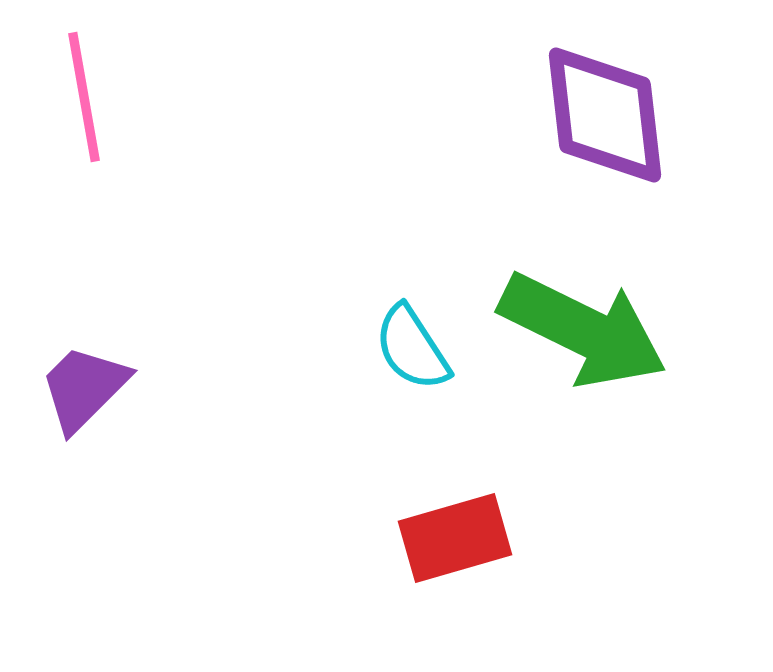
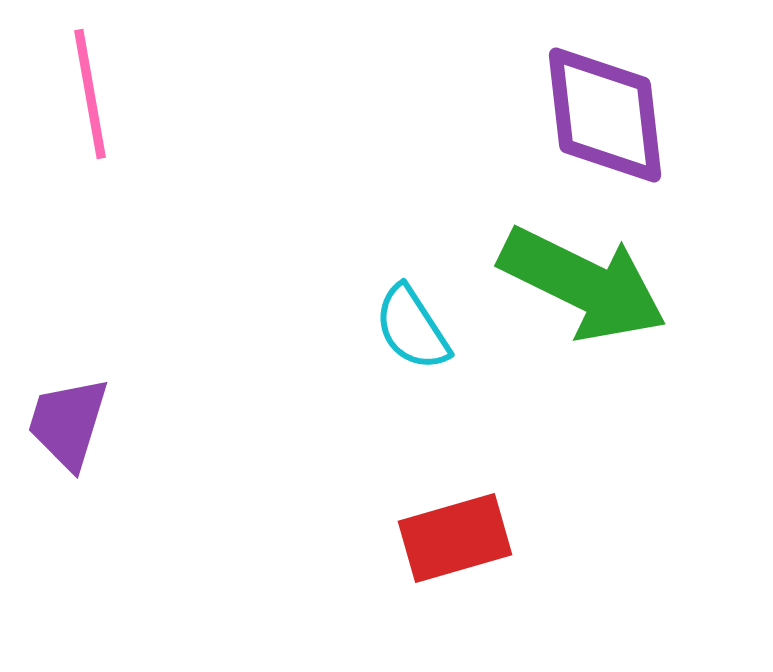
pink line: moved 6 px right, 3 px up
green arrow: moved 46 px up
cyan semicircle: moved 20 px up
purple trapezoid: moved 16 px left, 35 px down; rotated 28 degrees counterclockwise
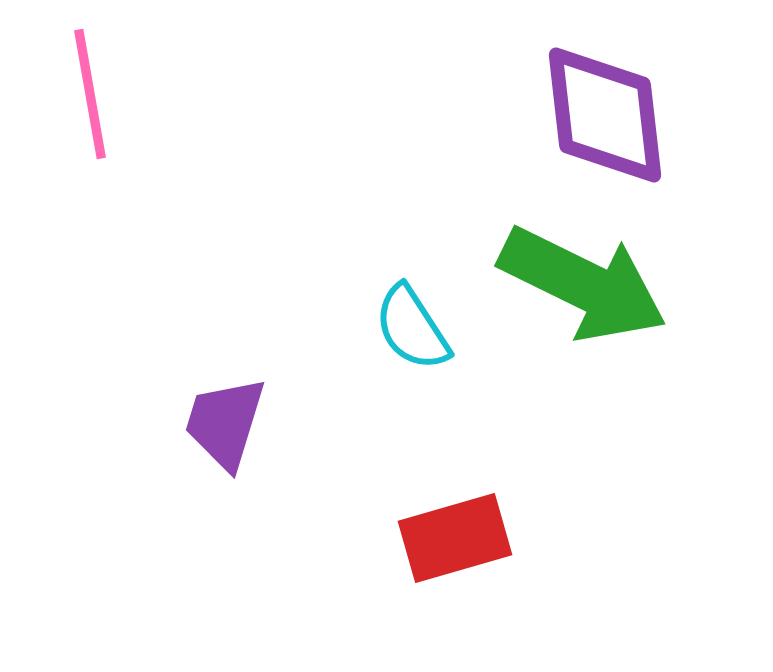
purple trapezoid: moved 157 px right
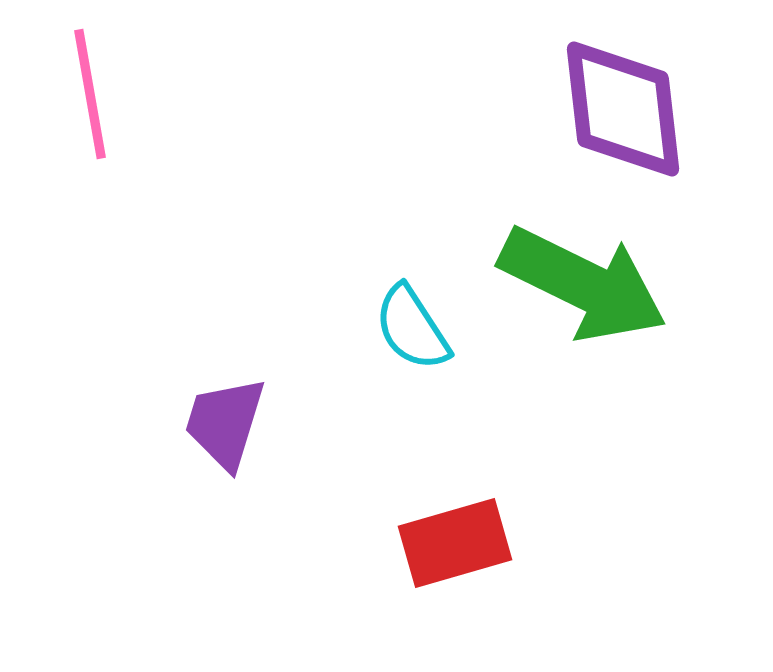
purple diamond: moved 18 px right, 6 px up
red rectangle: moved 5 px down
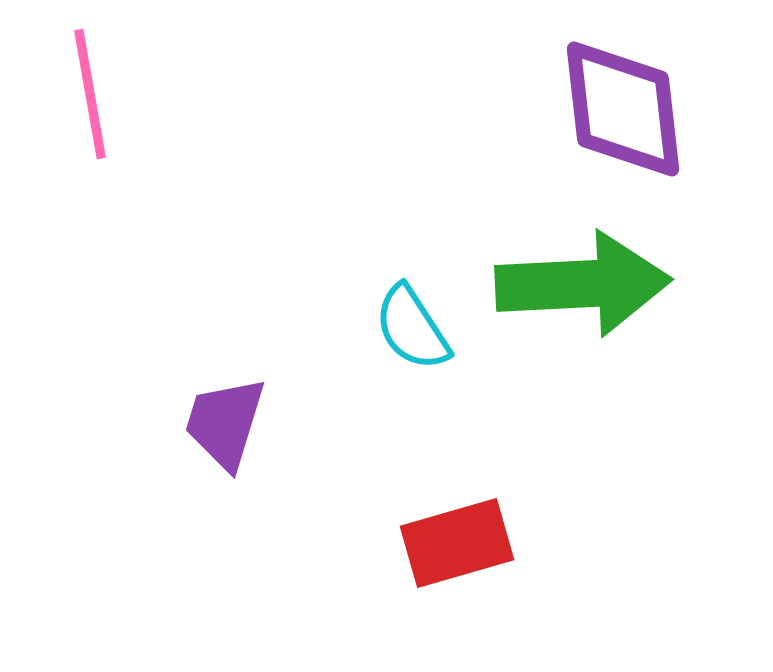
green arrow: rotated 29 degrees counterclockwise
red rectangle: moved 2 px right
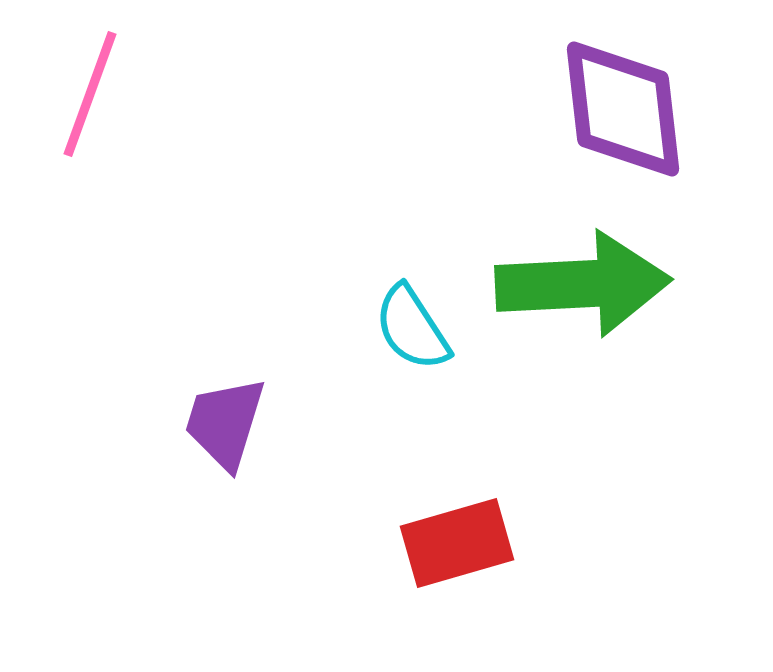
pink line: rotated 30 degrees clockwise
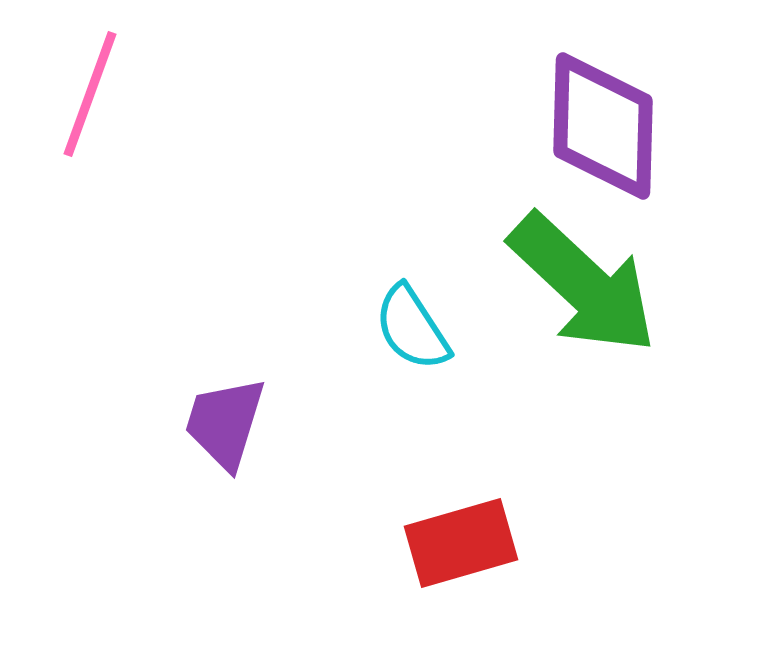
purple diamond: moved 20 px left, 17 px down; rotated 8 degrees clockwise
green arrow: rotated 46 degrees clockwise
red rectangle: moved 4 px right
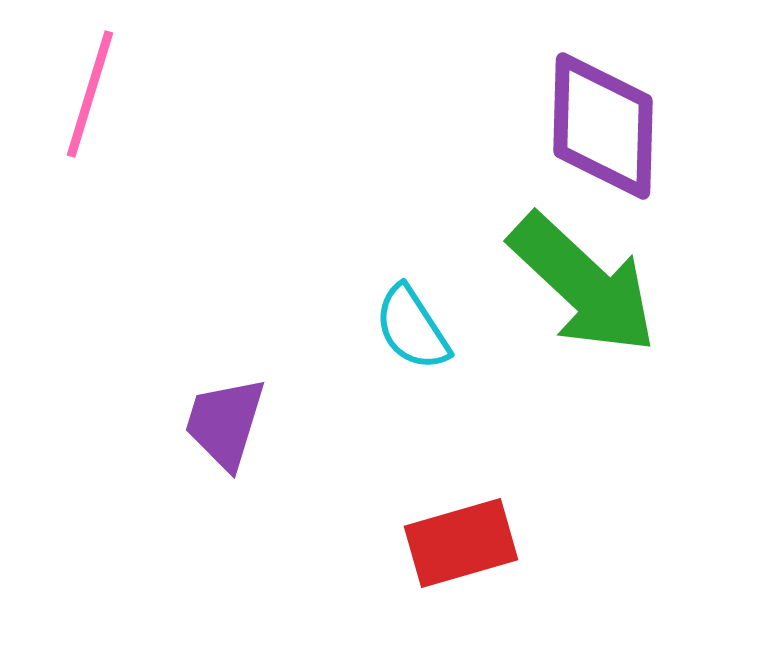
pink line: rotated 3 degrees counterclockwise
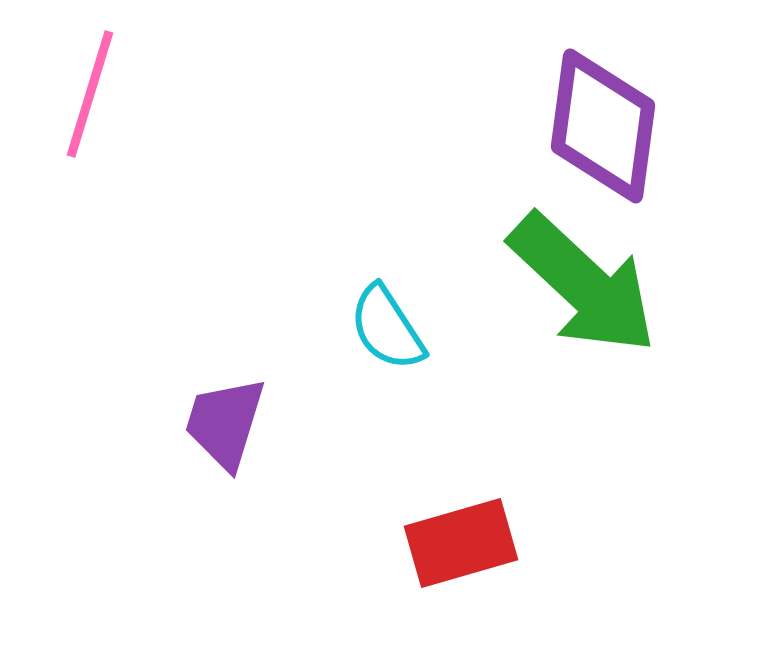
purple diamond: rotated 6 degrees clockwise
cyan semicircle: moved 25 px left
